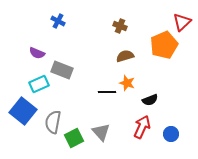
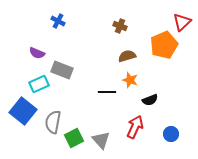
brown semicircle: moved 2 px right
orange star: moved 3 px right, 3 px up
red arrow: moved 7 px left
gray triangle: moved 8 px down
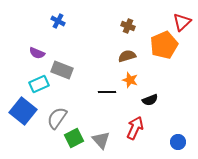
brown cross: moved 8 px right
gray semicircle: moved 4 px right, 4 px up; rotated 25 degrees clockwise
red arrow: moved 1 px down
blue circle: moved 7 px right, 8 px down
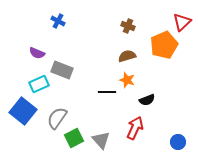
orange star: moved 3 px left
black semicircle: moved 3 px left
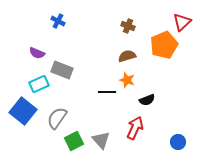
green square: moved 3 px down
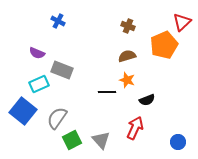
green square: moved 2 px left, 1 px up
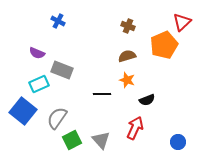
black line: moved 5 px left, 2 px down
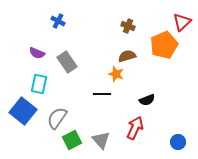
gray rectangle: moved 5 px right, 8 px up; rotated 35 degrees clockwise
orange star: moved 11 px left, 6 px up
cyan rectangle: rotated 54 degrees counterclockwise
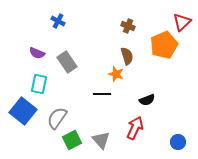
brown semicircle: rotated 90 degrees clockwise
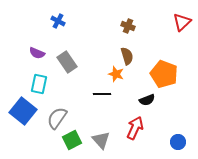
orange pentagon: moved 29 px down; rotated 28 degrees counterclockwise
